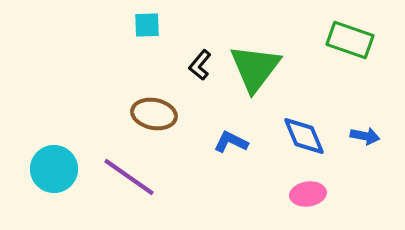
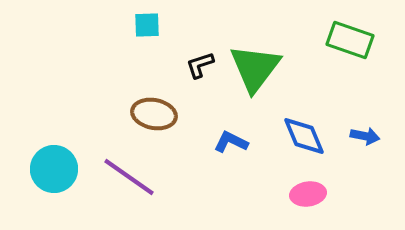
black L-shape: rotated 32 degrees clockwise
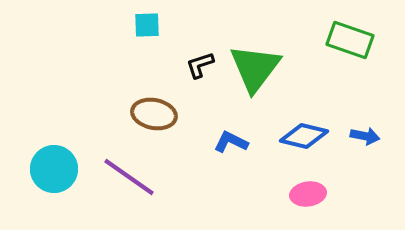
blue diamond: rotated 54 degrees counterclockwise
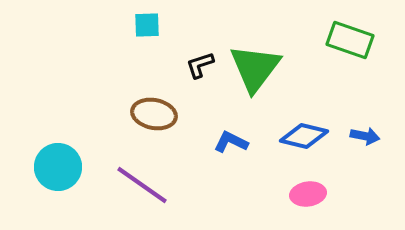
cyan circle: moved 4 px right, 2 px up
purple line: moved 13 px right, 8 px down
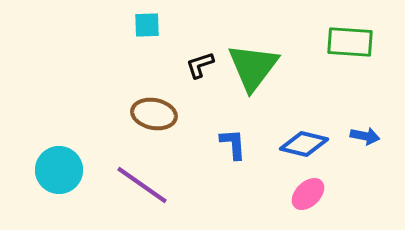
green rectangle: moved 2 px down; rotated 15 degrees counterclockwise
green triangle: moved 2 px left, 1 px up
blue diamond: moved 8 px down
blue L-shape: moved 2 px right, 2 px down; rotated 60 degrees clockwise
cyan circle: moved 1 px right, 3 px down
pink ellipse: rotated 36 degrees counterclockwise
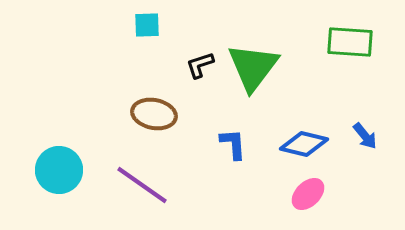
blue arrow: rotated 40 degrees clockwise
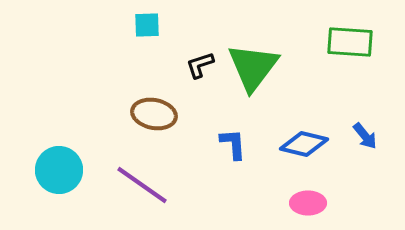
pink ellipse: moved 9 px down; rotated 44 degrees clockwise
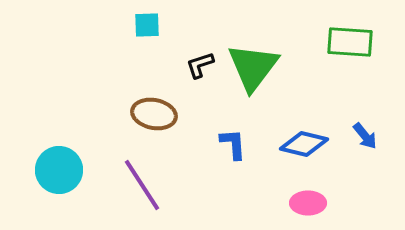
purple line: rotated 22 degrees clockwise
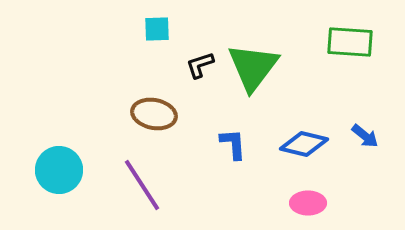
cyan square: moved 10 px right, 4 px down
blue arrow: rotated 12 degrees counterclockwise
